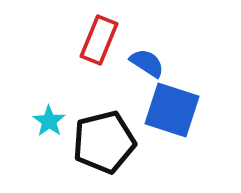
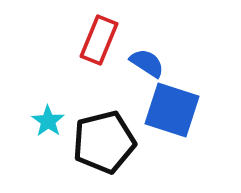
cyan star: moved 1 px left
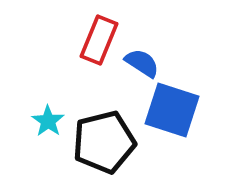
blue semicircle: moved 5 px left
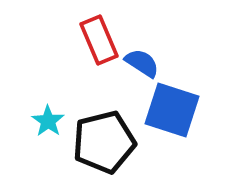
red rectangle: rotated 45 degrees counterclockwise
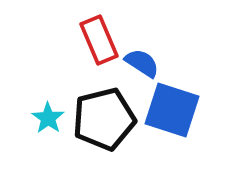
cyan star: moved 3 px up
black pentagon: moved 23 px up
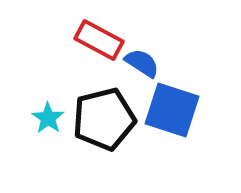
red rectangle: rotated 39 degrees counterclockwise
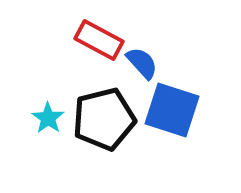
blue semicircle: rotated 15 degrees clockwise
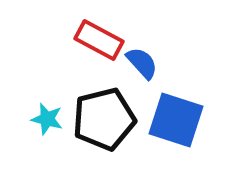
blue square: moved 4 px right, 10 px down
cyan star: moved 1 px left, 1 px down; rotated 20 degrees counterclockwise
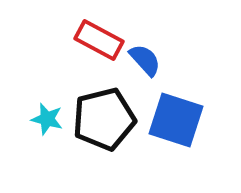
blue semicircle: moved 3 px right, 3 px up
